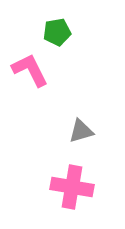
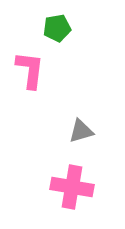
green pentagon: moved 4 px up
pink L-shape: rotated 33 degrees clockwise
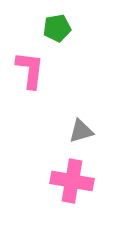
pink cross: moved 6 px up
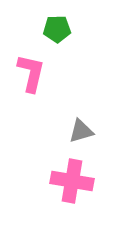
green pentagon: moved 1 px down; rotated 8 degrees clockwise
pink L-shape: moved 1 px right, 3 px down; rotated 6 degrees clockwise
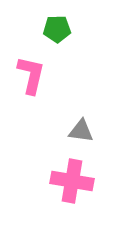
pink L-shape: moved 2 px down
gray triangle: rotated 24 degrees clockwise
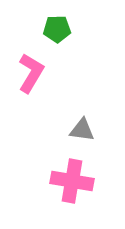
pink L-shape: moved 2 px up; rotated 18 degrees clockwise
gray triangle: moved 1 px right, 1 px up
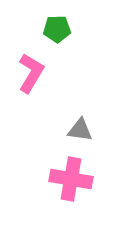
gray triangle: moved 2 px left
pink cross: moved 1 px left, 2 px up
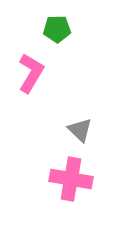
gray triangle: rotated 36 degrees clockwise
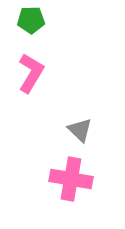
green pentagon: moved 26 px left, 9 px up
